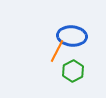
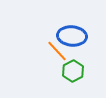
orange line: rotated 70 degrees counterclockwise
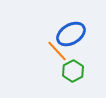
blue ellipse: moved 1 px left, 2 px up; rotated 36 degrees counterclockwise
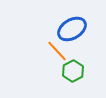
blue ellipse: moved 1 px right, 5 px up
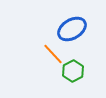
orange line: moved 4 px left, 3 px down
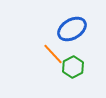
green hexagon: moved 4 px up
